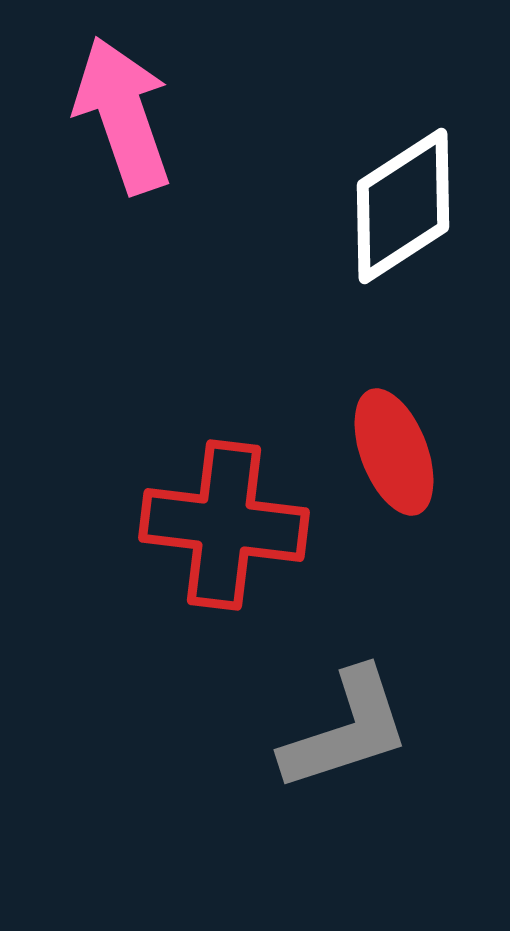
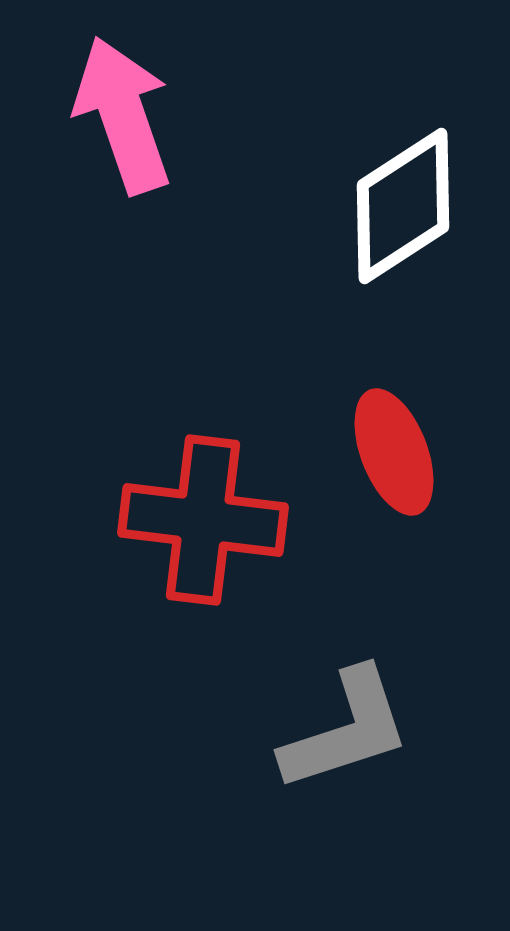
red cross: moved 21 px left, 5 px up
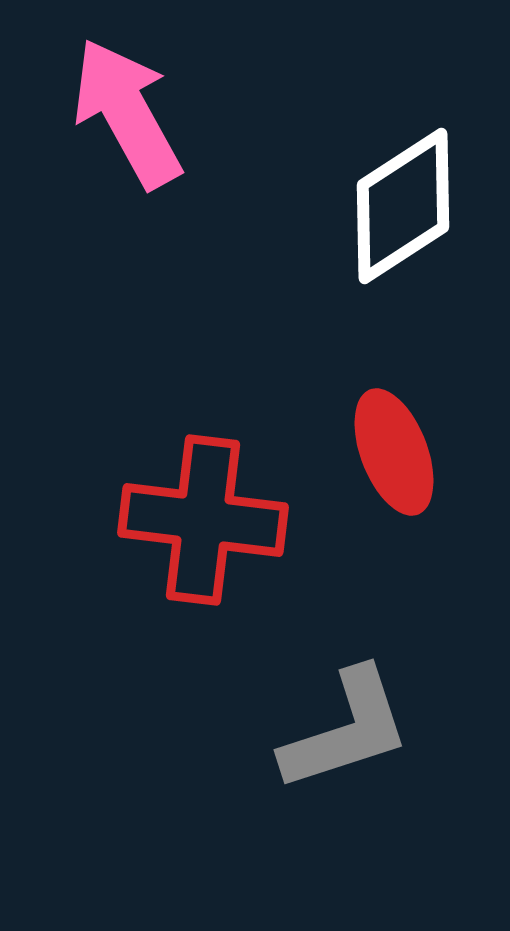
pink arrow: moved 4 px right, 2 px up; rotated 10 degrees counterclockwise
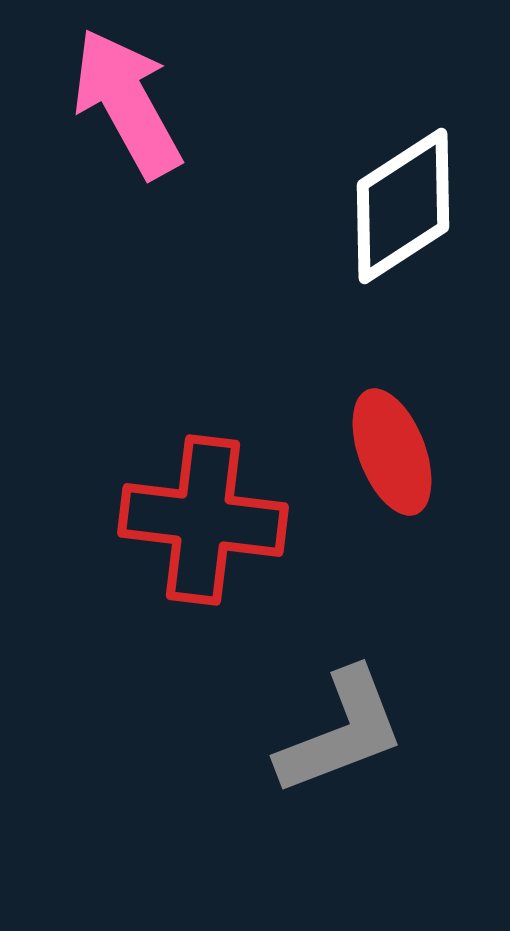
pink arrow: moved 10 px up
red ellipse: moved 2 px left
gray L-shape: moved 5 px left, 2 px down; rotated 3 degrees counterclockwise
